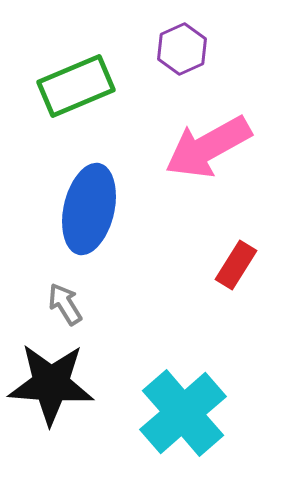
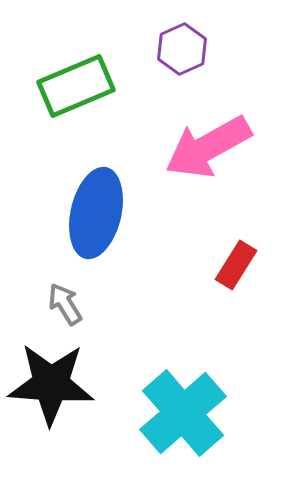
blue ellipse: moved 7 px right, 4 px down
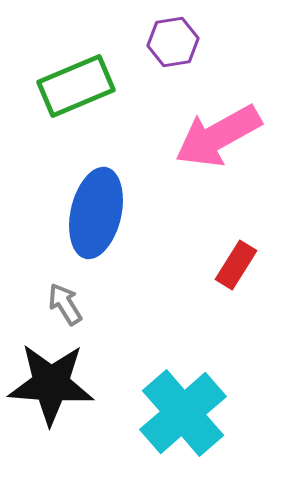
purple hexagon: moved 9 px left, 7 px up; rotated 15 degrees clockwise
pink arrow: moved 10 px right, 11 px up
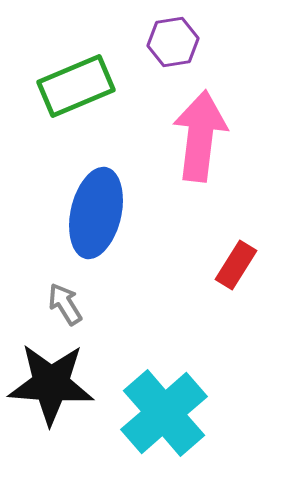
pink arrow: moved 18 px left; rotated 126 degrees clockwise
cyan cross: moved 19 px left
